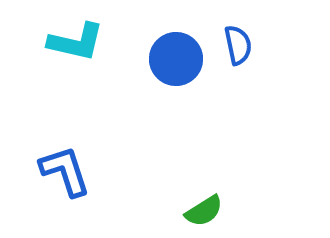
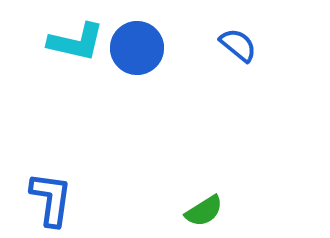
blue semicircle: rotated 39 degrees counterclockwise
blue circle: moved 39 px left, 11 px up
blue L-shape: moved 14 px left, 28 px down; rotated 26 degrees clockwise
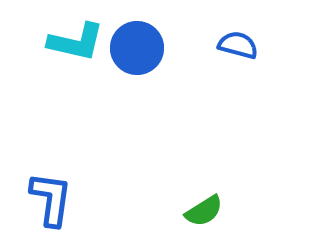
blue semicircle: rotated 24 degrees counterclockwise
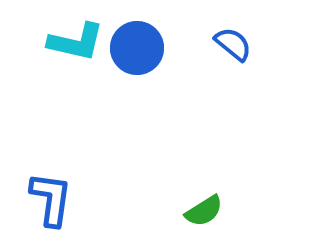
blue semicircle: moved 5 px left, 1 px up; rotated 24 degrees clockwise
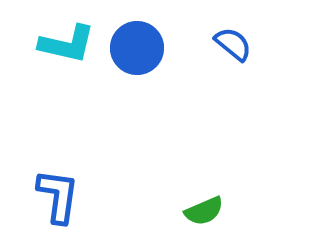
cyan L-shape: moved 9 px left, 2 px down
blue L-shape: moved 7 px right, 3 px up
green semicircle: rotated 9 degrees clockwise
